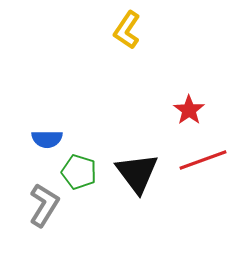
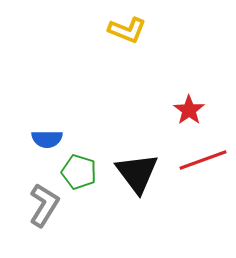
yellow L-shape: rotated 102 degrees counterclockwise
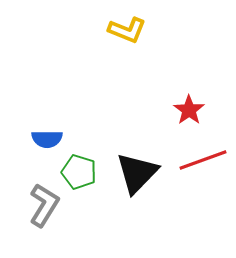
black triangle: rotated 21 degrees clockwise
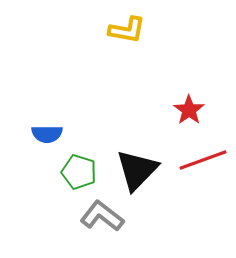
yellow L-shape: rotated 12 degrees counterclockwise
blue semicircle: moved 5 px up
black triangle: moved 3 px up
gray L-shape: moved 58 px right, 11 px down; rotated 84 degrees counterclockwise
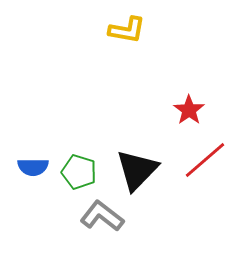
blue semicircle: moved 14 px left, 33 px down
red line: moved 2 px right; rotated 21 degrees counterclockwise
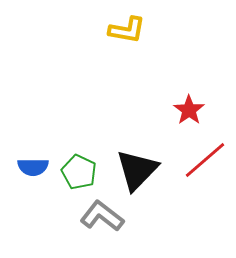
green pentagon: rotated 8 degrees clockwise
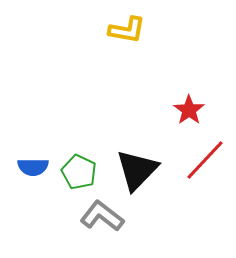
red line: rotated 6 degrees counterclockwise
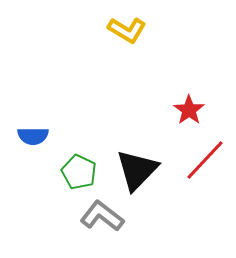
yellow L-shape: rotated 21 degrees clockwise
blue semicircle: moved 31 px up
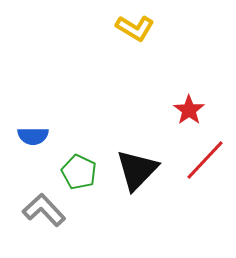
yellow L-shape: moved 8 px right, 2 px up
gray L-shape: moved 58 px left, 6 px up; rotated 9 degrees clockwise
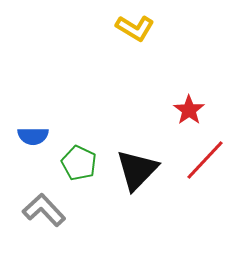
green pentagon: moved 9 px up
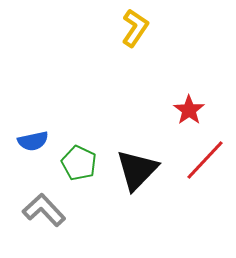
yellow L-shape: rotated 87 degrees counterclockwise
blue semicircle: moved 5 px down; rotated 12 degrees counterclockwise
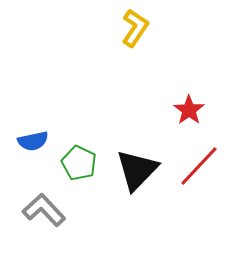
red line: moved 6 px left, 6 px down
